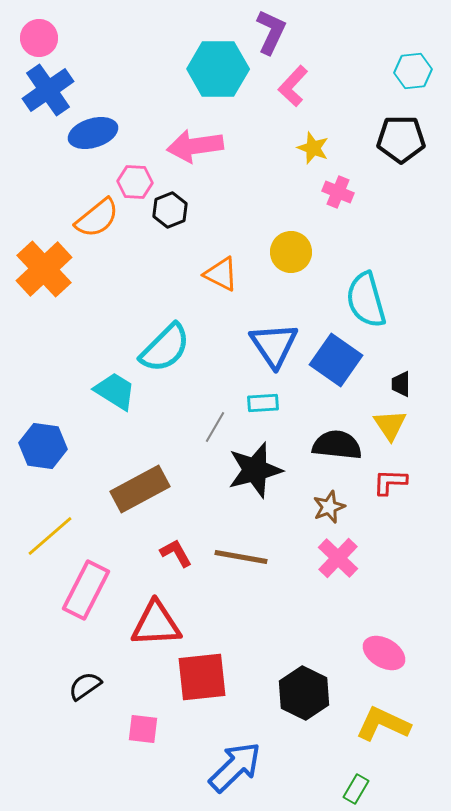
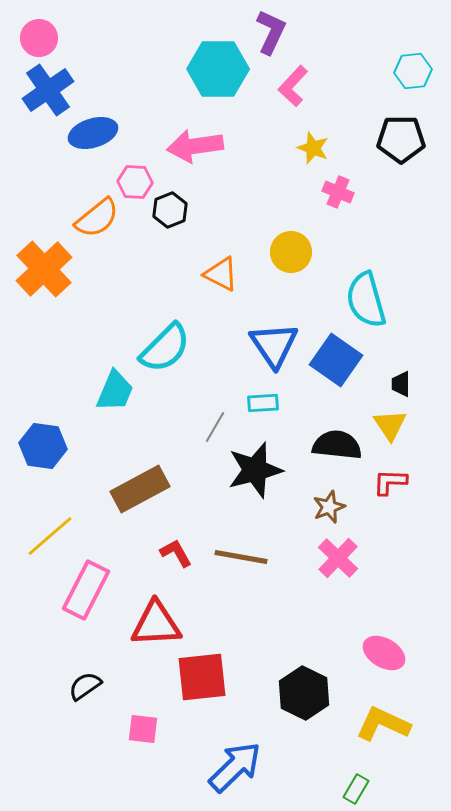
cyan trapezoid at (115, 391): rotated 81 degrees clockwise
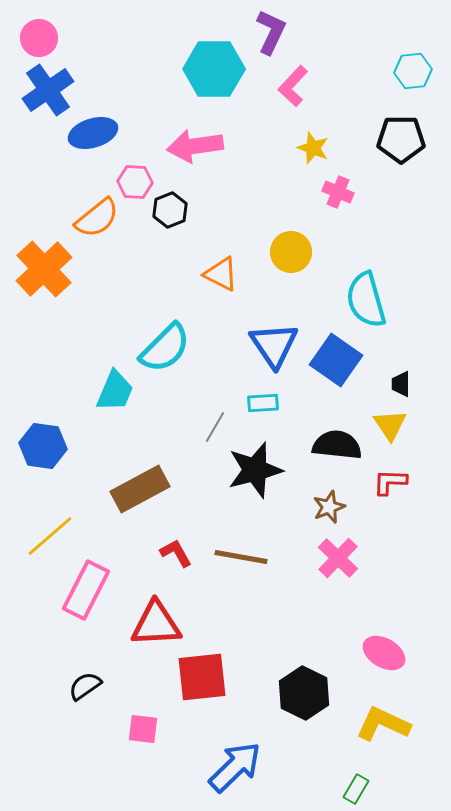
cyan hexagon at (218, 69): moved 4 px left
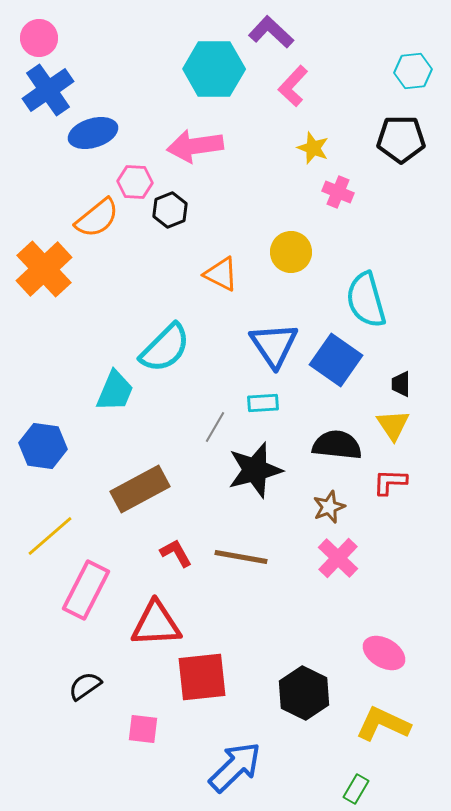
purple L-shape at (271, 32): rotated 72 degrees counterclockwise
yellow triangle at (390, 425): moved 3 px right
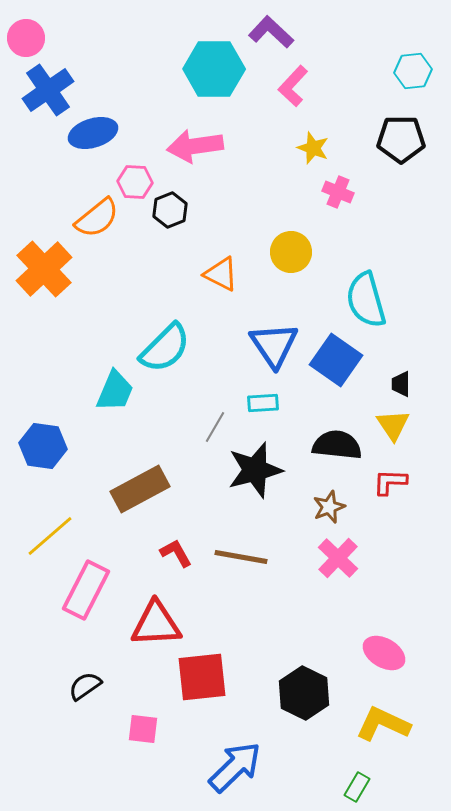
pink circle at (39, 38): moved 13 px left
green rectangle at (356, 789): moved 1 px right, 2 px up
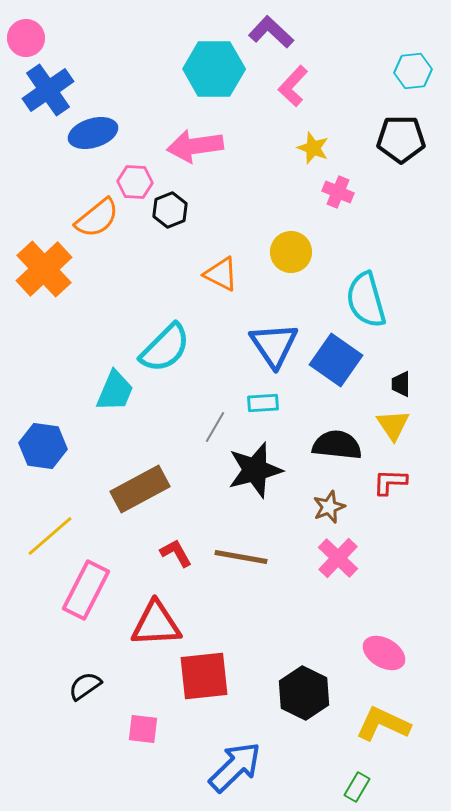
red square at (202, 677): moved 2 px right, 1 px up
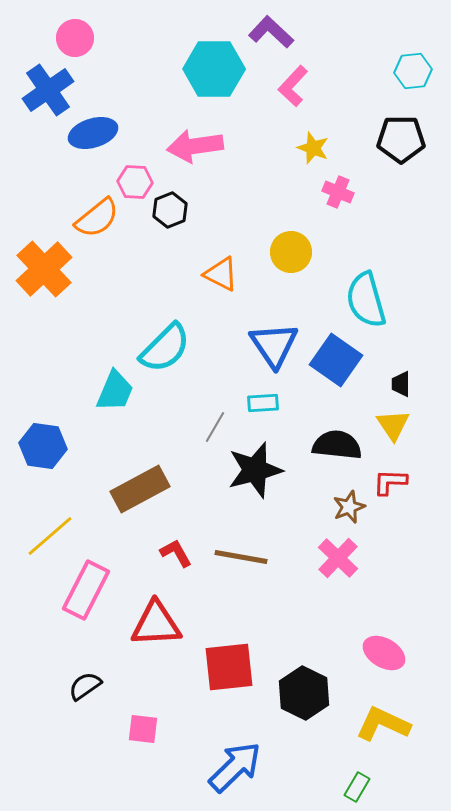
pink circle at (26, 38): moved 49 px right
brown star at (329, 507): moved 20 px right
red square at (204, 676): moved 25 px right, 9 px up
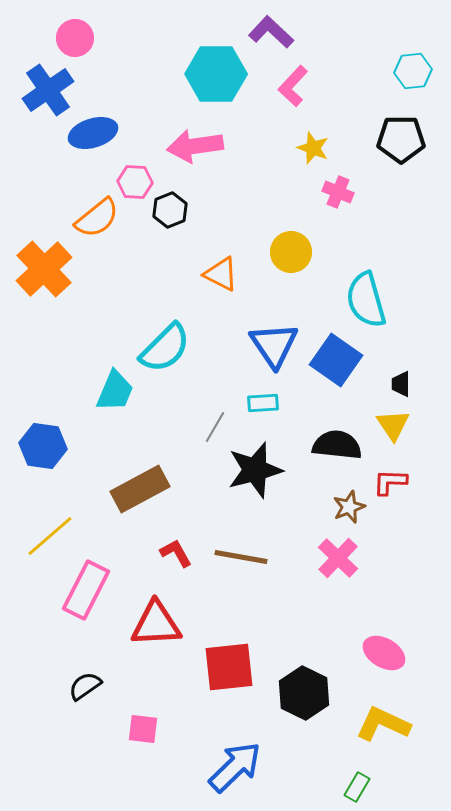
cyan hexagon at (214, 69): moved 2 px right, 5 px down
